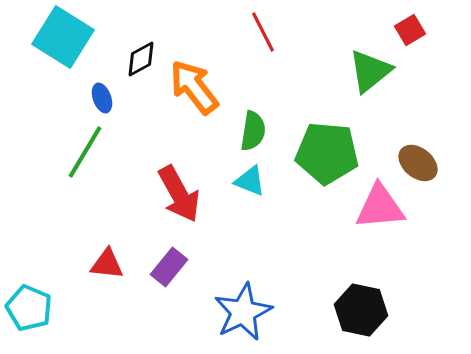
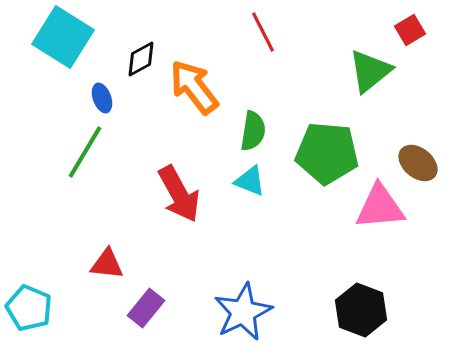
purple rectangle: moved 23 px left, 41 px down
black hexagon: rotated 9 degrees clockwise
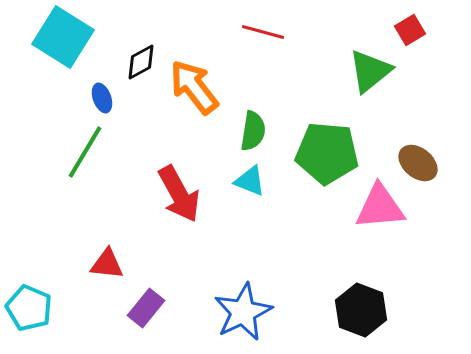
red line: rotated 48 degrees counterclockwise
black diamond: moved 3 px down
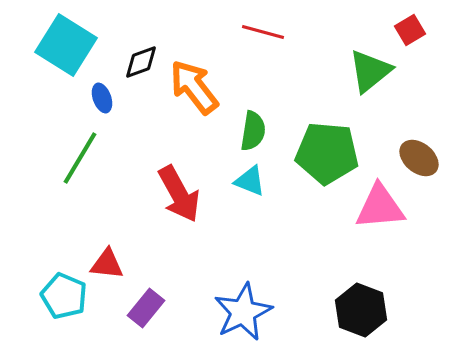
cyan square: moved 3 px right, 8 px down
black diamond: rotated 9 degrees clockwise
green line: moved 5 px left, 6 px down
brown ellipse: moved 1 px right, 5 px up
cyan pentagon: moved 35 px right, 12 px up
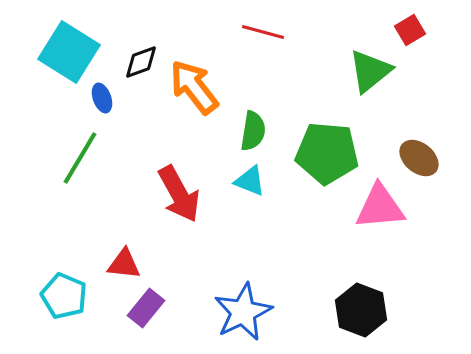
cyan square: moved 3 px right, 7 px down
red triangle: moved 17 px right
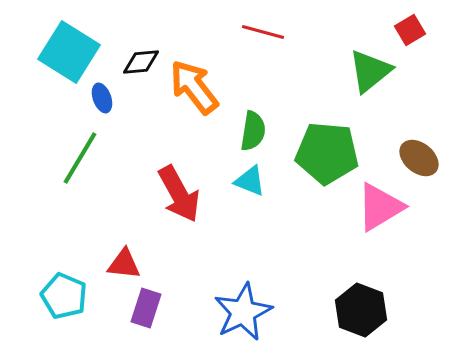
black diamond: rotated 15 degrees clockwise
pink triangle: rotated 26 degrees counterclockwise
purple rectangle: rotated 21 degrees counterclockwise
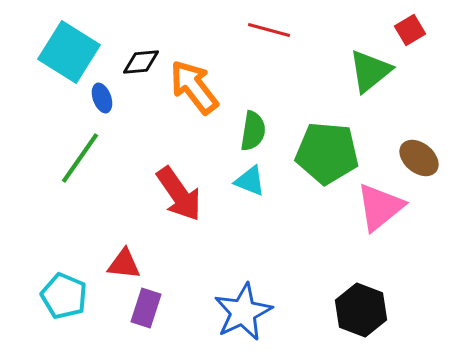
red line: moved 6 px right, 2 px up
green line: rotated 4 degrees clockwise
red arrow: rotated 6 degrees counterclockwise
pink triangle: rotated 8 degrees counterclockwise
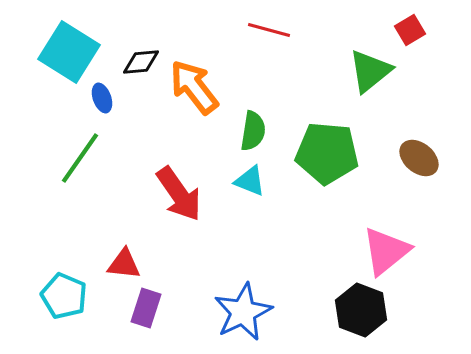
pink triangle: moved 6 px right, 44 px down
